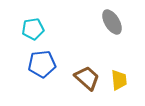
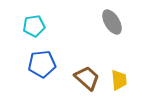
cyan pentagon: moved 1 px right, 3 px up
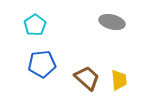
gray ellipse: rotated 45 degrees counterclockwise
cyan pentagon: moved 1 px right, 1 px up; rotated 25 degrees counterclockwise
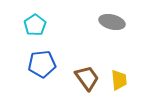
brown trapezoid: rotated 12 degrees clockwise
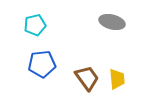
cyan pentagon: rotated 20 degrees clockwise
yellow trapezoid: moved 2 px left, 1 px up
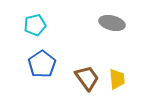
gray ellipse: moved 1 px down
blue pentagon: rotated 28 degrees counterclockwise
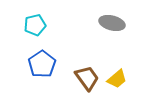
yellow trapezoid: rotated 55 degrees clockwise
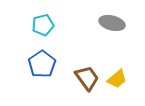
cyan pentagon: moved 8 px right
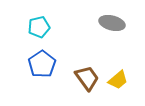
cyan pentagon: moved 4 px left, 2 px down
yellow trapezoid: moved 1 px right, 1 px down
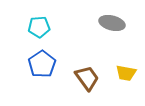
cyan pentagon: rotated 10 degrees clockwise
yellow trapezoid: moved 8 px right, 7 px up; rotated 50 degrees clockwise
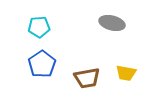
brown trapezoid: rotated 116 degrees clockwise
